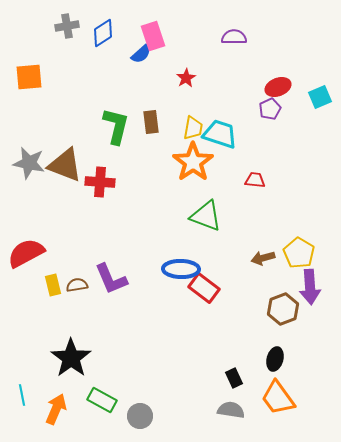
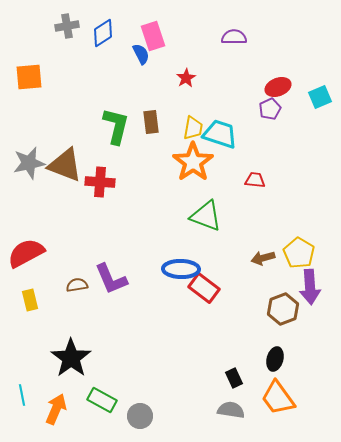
blue semicircle: rotated 75 degrees counterclockwise
gray star: rotated 24 degrees counterclockwise
yellow rectangle: moved 23 px left, 15 px down
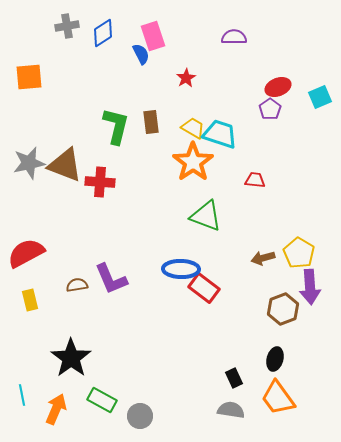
purple pentagon: rotated 10 degrees counterclockwise
yellow trapezoid: rotated 70 degrees counterclockwise
